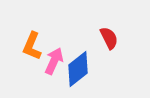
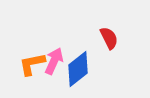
orange L-shape: moved 18 px down; rotated 56 degrees clockwise
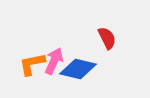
red semicircle: moved 2 px left
blue diamond: rotated 51 degrees clockwise
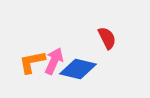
orange L-shape: moved 2 px up
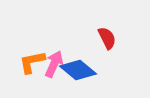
pink arrow: moved 3 px down
blue diamond: moved 1 px down; rotated 27 degrees clockwise
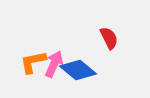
red semicircle: moved 2 px right
orange L-shape: moved 1 px right
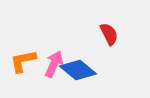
red semicircle: moved 4 px up
orange L-shape: moved 10 px left, 1 px up
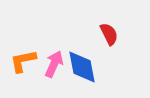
blue diamond: moved 4 px right, 3 px up; rotated 39 degrees clockwise
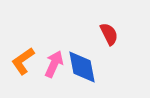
orange L-shape: rotated 24 degrees counterclockwise
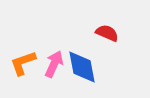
red semicircle: moved 2 px left, 1 px up; rotated 40 degrees counterclockwise
orange L-shape: moved 2 px down; rotated 16 degrees clockwise
